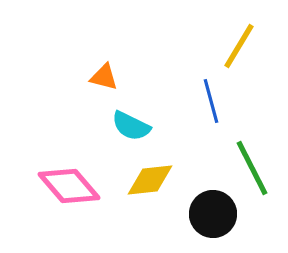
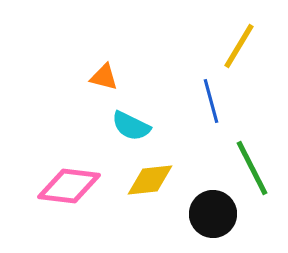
pink diamond: rotated 42 degrees counterclockwise
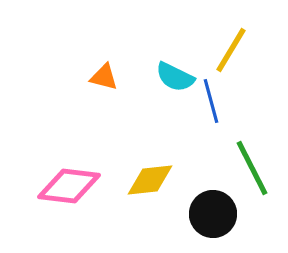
yellow line: moved 8 px left, 4 px down
cyan semicircle: moved 44 px right, 49 px up
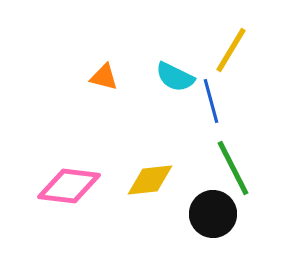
green line: moved 19 px left
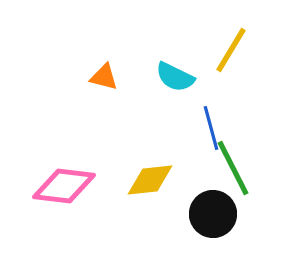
blue line: moved 27 px down
pink diamond: moved 5 px left
